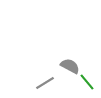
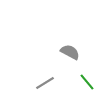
gray semicircle: moved 14 px up
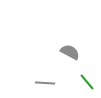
gray line: rotated 36 degrees clockwise
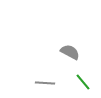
green line: moved 4 px left
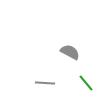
green line: moved 3 px right, 1 px down
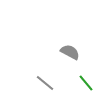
gray line: rotated 36 degrees clockwise
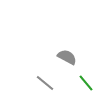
gray semicircle: moved 3 px left, 5 px down
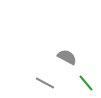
gray line: rotated 12 degrees counterclockwise
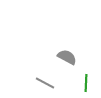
green line: rotated 42 degrees clockwise
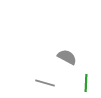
gray line: rotated 12 degrees counterclockwise
